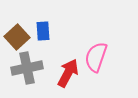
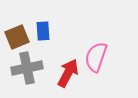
brown square: rotated 20 degrees clockwise
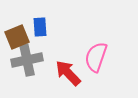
blue rectangle: moved 3 px left, 4 px up
gray cross: moved 8 px up
red arrow: rotated 72 degrees counterclockwise
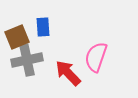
blue rectangle: moved 3 px right
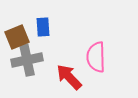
pink semicircle: rotated 20 degrees counterclockwise
red arrow: moved 1 px right, 4 px down
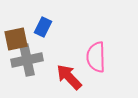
blue rectangle: rotated 30 degrees clockwise
brown square: moved 1 px left, 2 px down; rotated 10 degrees clockwise
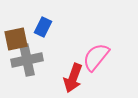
pink semicircle: rotated 40 degrees clockwise
red arrow: moved 4 px right, 1 px down; rotated 116 degrees counterclockwise
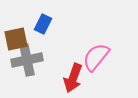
blue rectangle: moved 3 px up
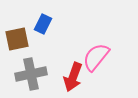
brown square: moved 1 px right
gray cross: moved 4 px right, 14 px down
red arrow: moved 1 px up
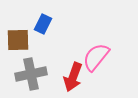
brown square: moved 1 px right, 1 px down; rotated 10 degrees clockwise
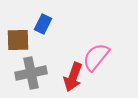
gray cross: moved 1 px up
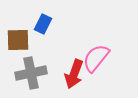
pink semicircle: moved 1 px down
red arrow: moved 1 px right, 3 px up
